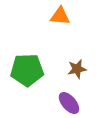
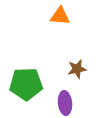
green pentagon: moved 1 px left, 14 px down
purple ellipse: moved 4 px left; rotated 35 degrees clockwise
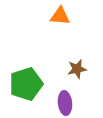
green pentagon: rotated 16 degrees counterclockwise
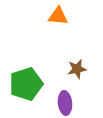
orange triangle: moved 2 px left
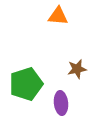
purple ellipse: moved 4 px left
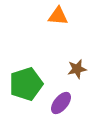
purple ellipse: rotated 45 degrees clockwise
